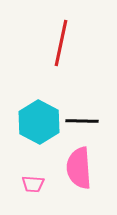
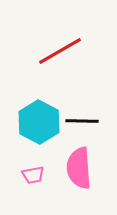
red line: moved 1 px left, 8 px down; rotated 48 degrees clockwise
pink trapezoid: moved 9 px up; rotated 15 degrees counterclockwise
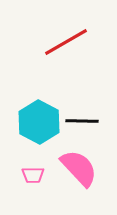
red line: moved 6 px right, 9 px up
pink semicircle: rotated 141 degrees clockwise
pink trapezoid: rotated 10 degrees clockwise
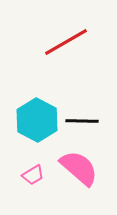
cyan hexagon: moved 2 px left, 2 px up
pink semicircle: rotated 6 degrees counterclockwise
pink trapezoid: rotated 30 degrees counterclockwise
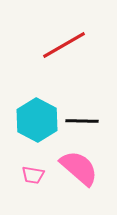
red line: moved 2 px left, 3 px down
pink trapezoid: rotated 40 degrees clockwise
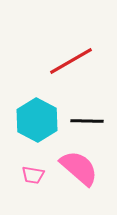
red line: moved 7 px right, 16 px down
black line: moved 5 px right
